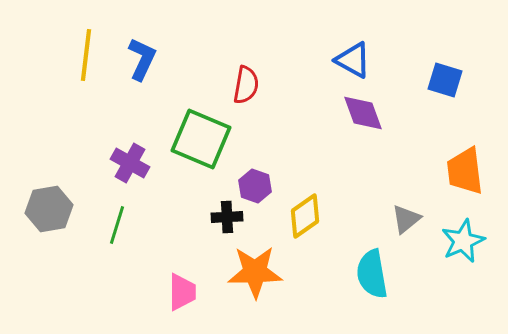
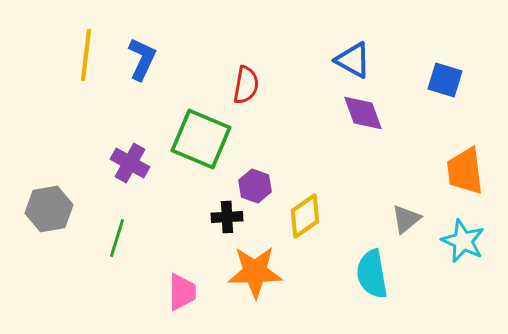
green line: moved 13 px down
cyan star: rotated 24 degrees counterclockwise
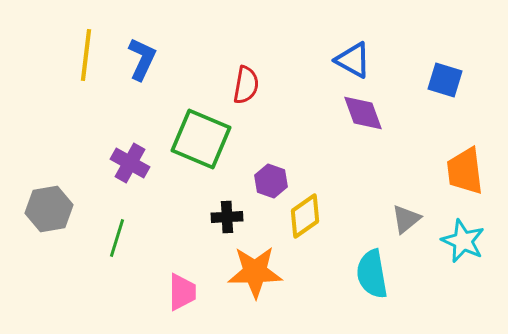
purple hexagon: moved 16 px right, 5 px up
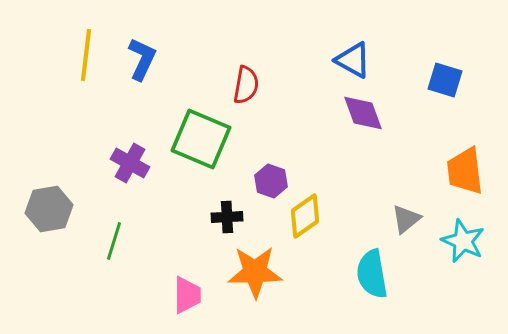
green line: moved 3 px left, 3 px down
pink trapezoid: moved 5 px right, 3 px down
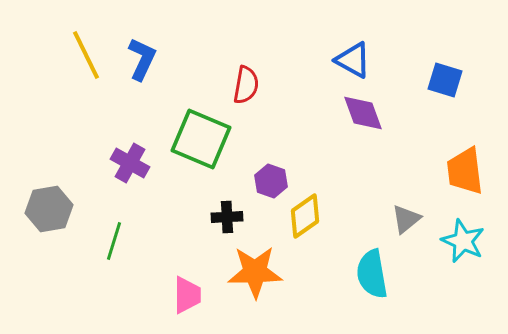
yellow line: rotated 33 degrees counterclockwise
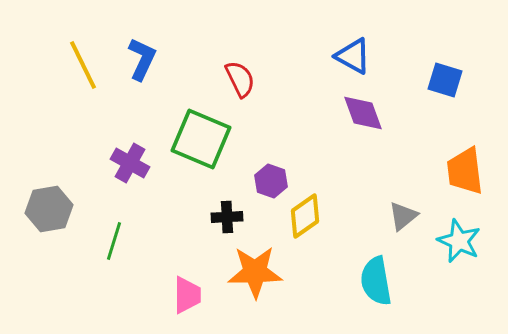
yellow line: moved 3 px left, 10 px down
blue triangle: moved 4 px up
red semicircle: moved 6 px left, 6 px up; rotated 36 degrees counterclockwise
gray triangle: moved 3 px left, 3 px up
cyan star: moved 4 px left
cyan semicircle: moved 4 px right, 7 px down
